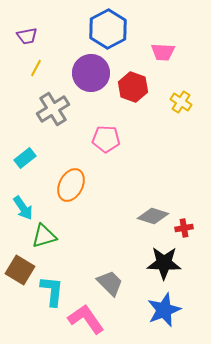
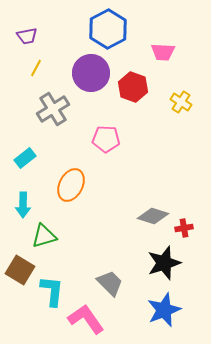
cyan arrow: moved 3 px up; rotated 35 degrees clockwise
black star: rotated 20 degrees counterclockwise
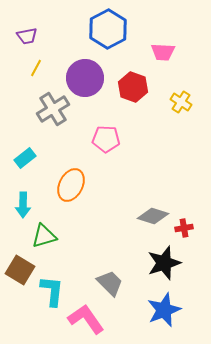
purple circle: moved 6 px left, 5 px down
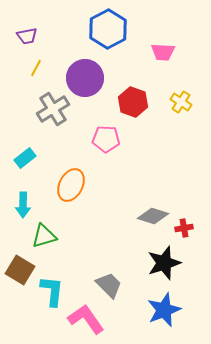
red hexagon: moved 15 px down
gray trapezoid: moved 1 px left, 2 px down
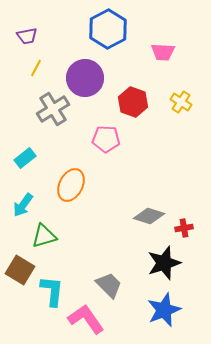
cyan arrow: rotated 35 degrees clockwise
gray diamond: moved 4 px left
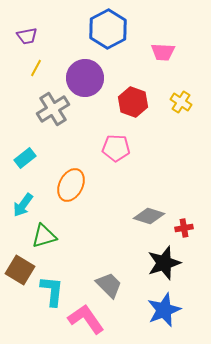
pink pentagon: moved 10 px right, 9 px down
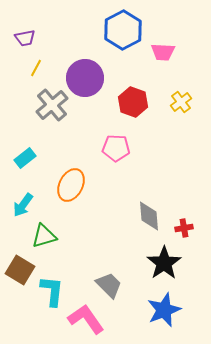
blue hexagon: moved 15 px right, 1 px down
purple trapezoid: moved 2 px left, 2 px down
yellow cross: rotated 20 degrees clockwise
gray cross: moved 1 px left, 4 px up; rotated 8 degrees counterclockwise
gray diamond: rotated 68 degrees clockwise
black star: rotated 16 degrees counterclockwise
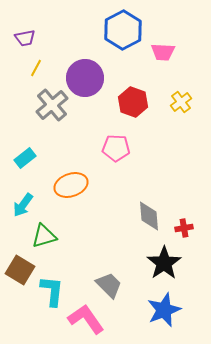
orange ellipse: rotated 44 degrees clockwise
